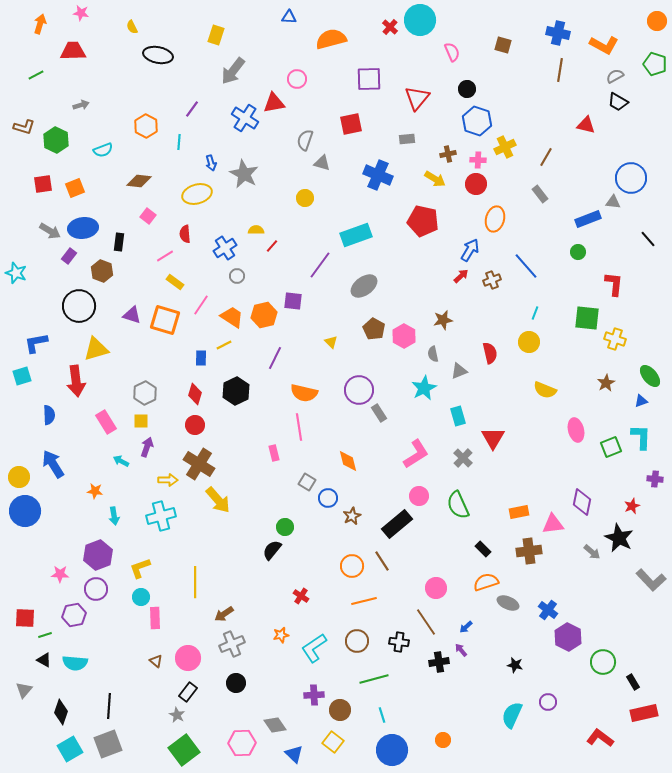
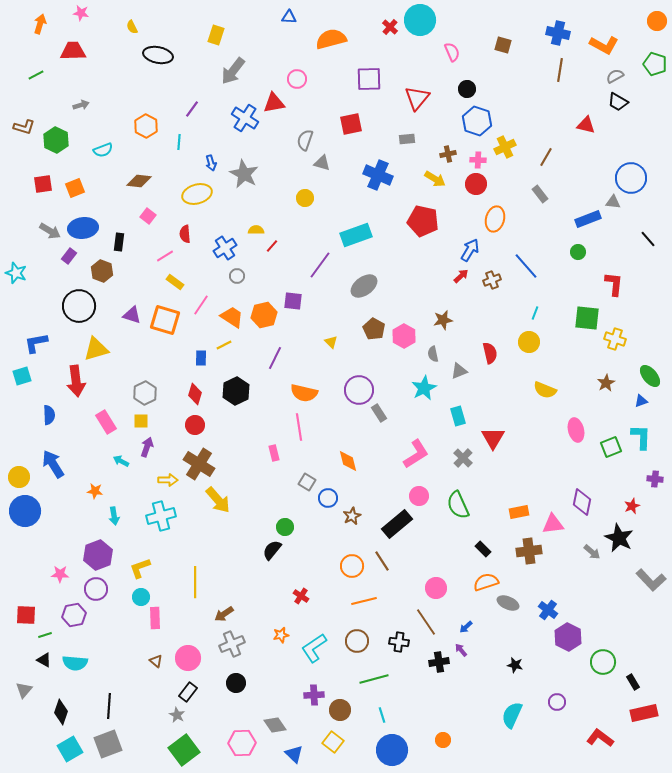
red square at (25, 618): moved 1 px right, 3 px up
purple circle at (548, 702): moved 9 px right
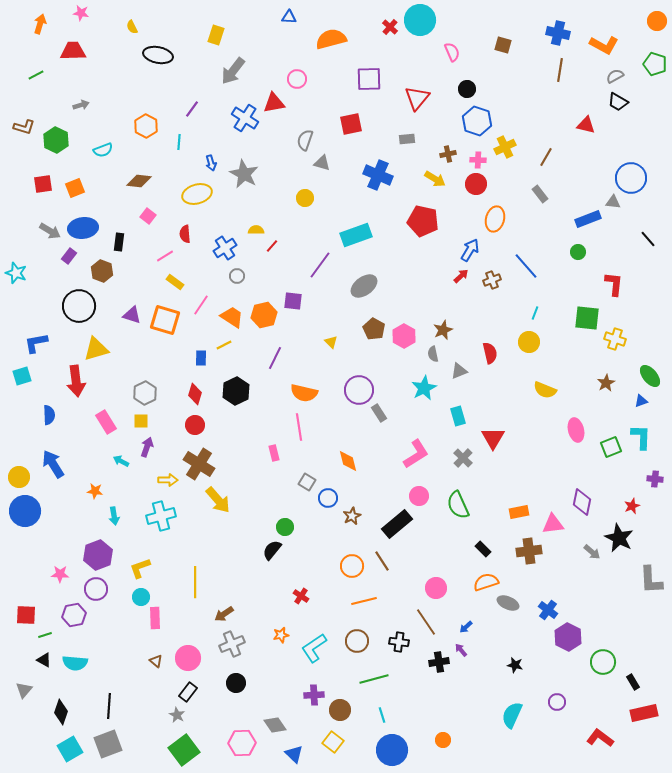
brown star at (443, 320): moved 10 px down; rotated 12 degrees counterclockwise
gray L-shape at (651, 580): rotated 40 degrees clockwise
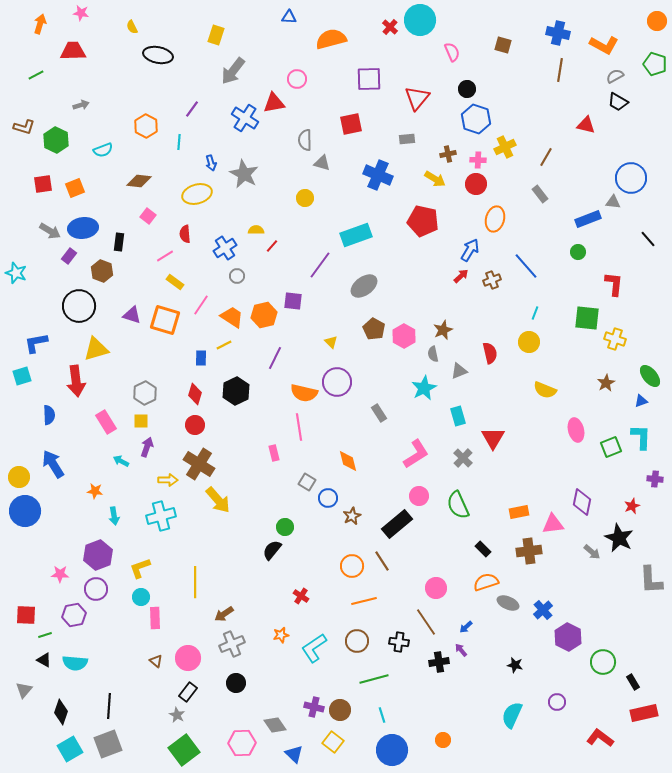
blue hexagon at (477, 121): moved 1 px left, 2 px up
gray semicircle at (305, 140): rotated 20 degrees counterclockwise
purple circle at (359, 390): moved 22 px left, 8 px up
blue cross at (548, 610): moved 5 px left; rotated 12 degrees clockwise
purple cross at (314, 695): moved 12 px down; rotated 18 degrees clockwise
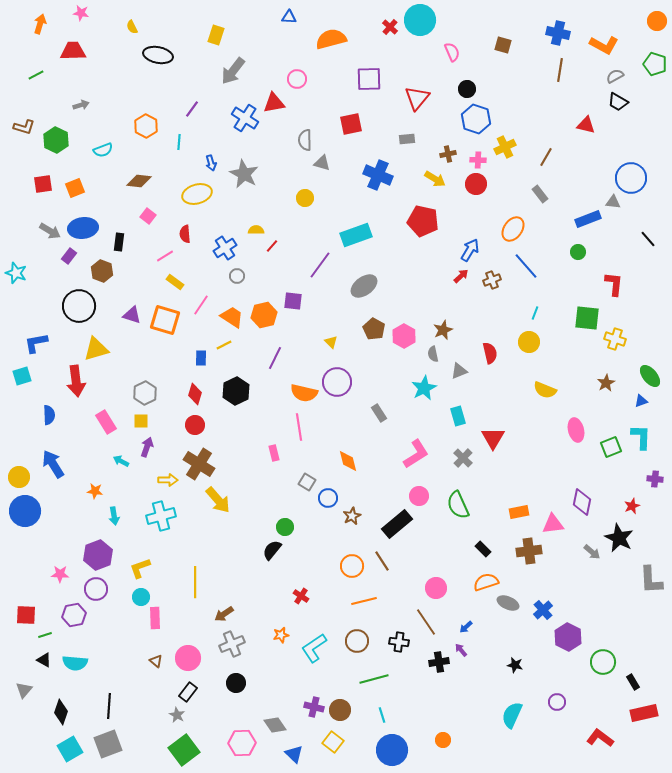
orange ellipse at (495, 219): moved 18 px right, 10 px down; rotated 20 degrees clockwise
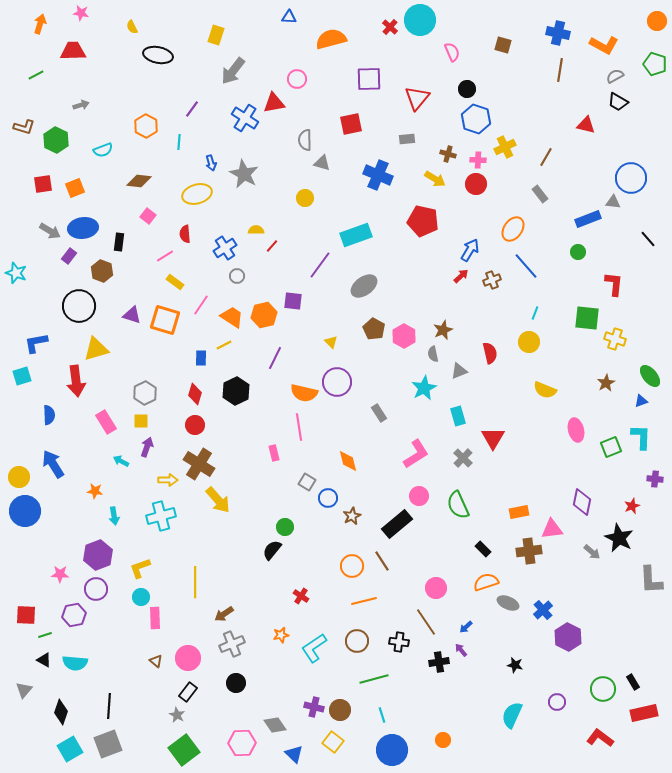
brown cross at (448, 154): rotated 28 degrees clockwise
pink triangle at (553, 524): moved 1 px left, 5 px down
green circle at (603, 662): moved 27 px down
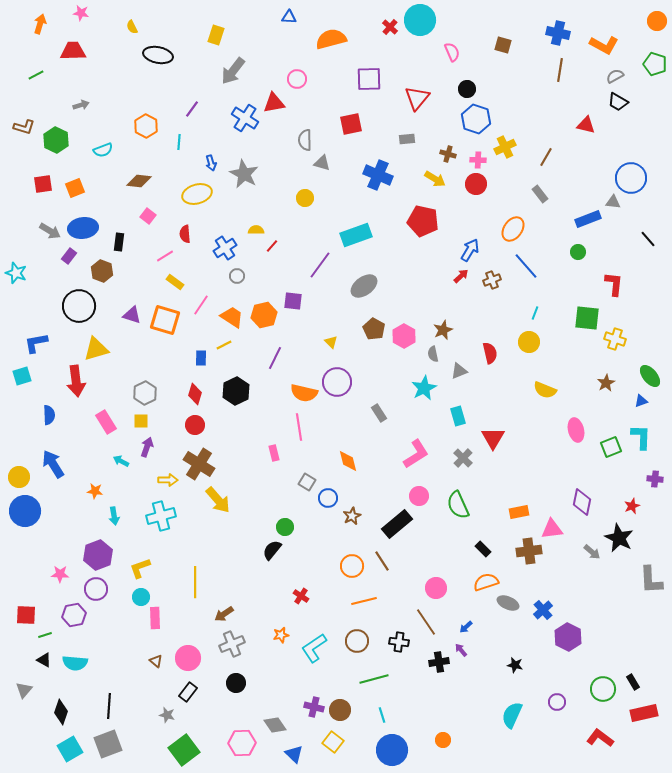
gray star at (177, 715): moved 10 px left; rotated 14 degrees counterclockwise
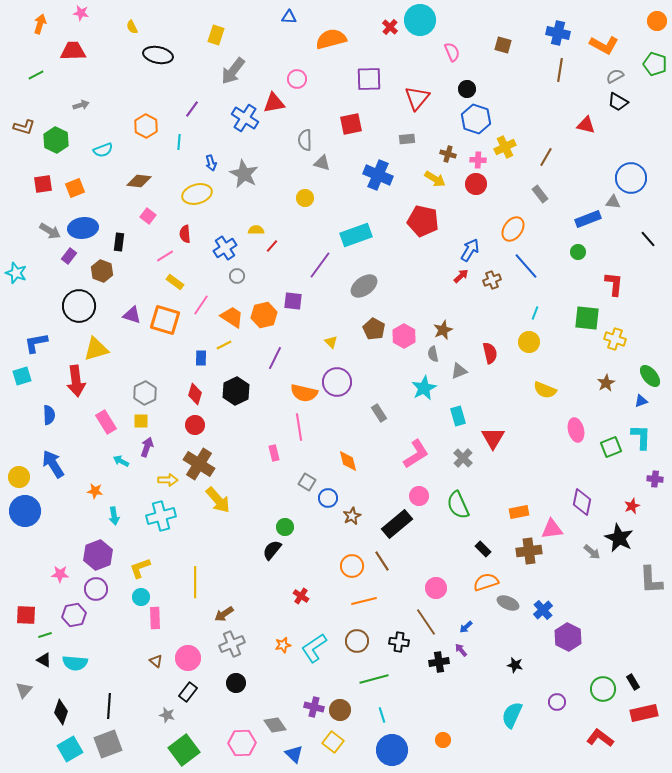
orange star at (281, 635): moved 2 px right, 10 px down
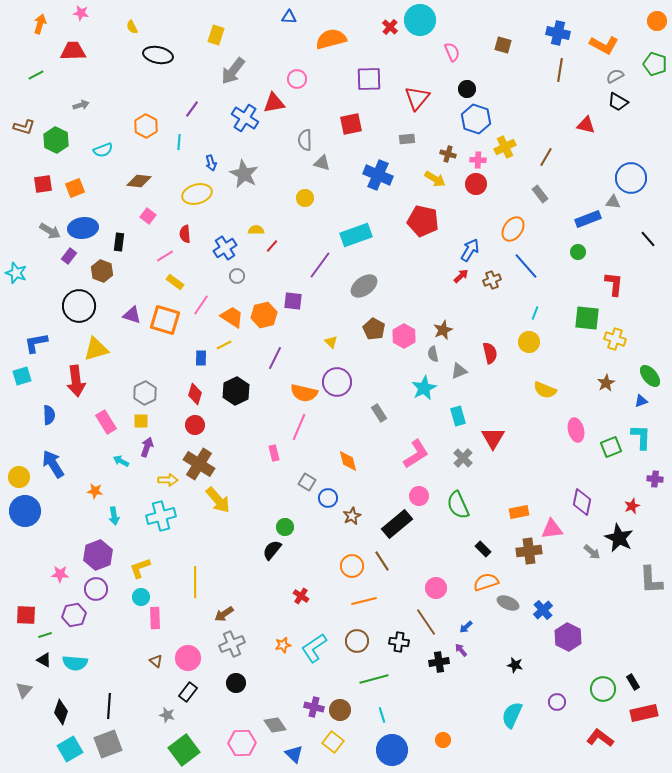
pink line at (299, 427): rotated 32 degrees clockwise
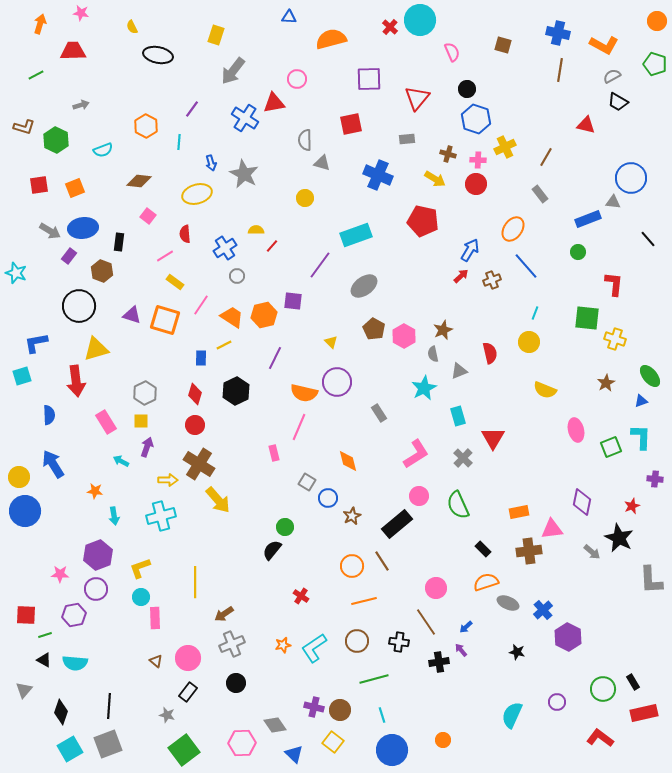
gray semicircle at (615, 76): moved 3 px left
red square at (43, 184): moved 4 px left, 1 px down
black star at (515, 665): moved 2 px right, 13 px up
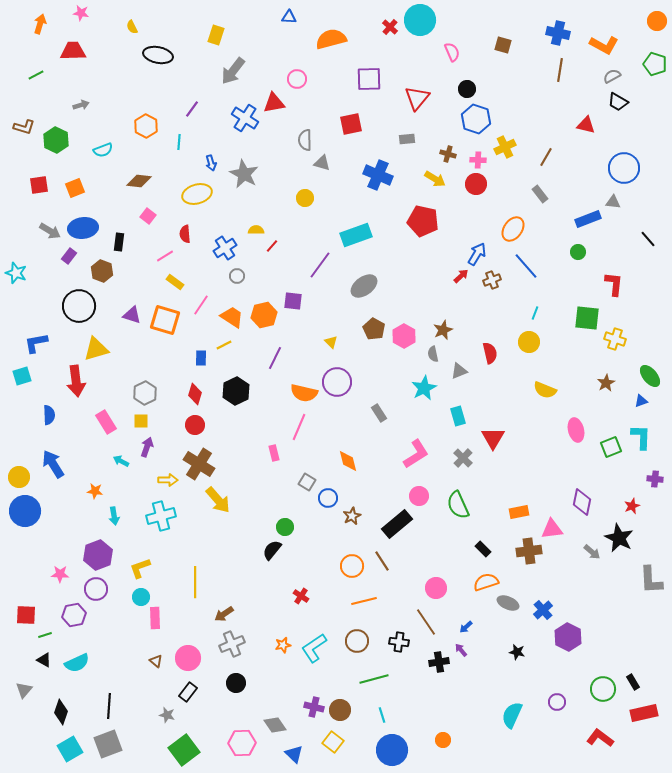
blue circle at (631, 178): moved 7 px left, 10 px up
blue arrow at (470, 250): moved 7 px right, 4 px down
cyan semicircle at (75, 663): moved 2 px right; rotated 30 degrees counterclockwise
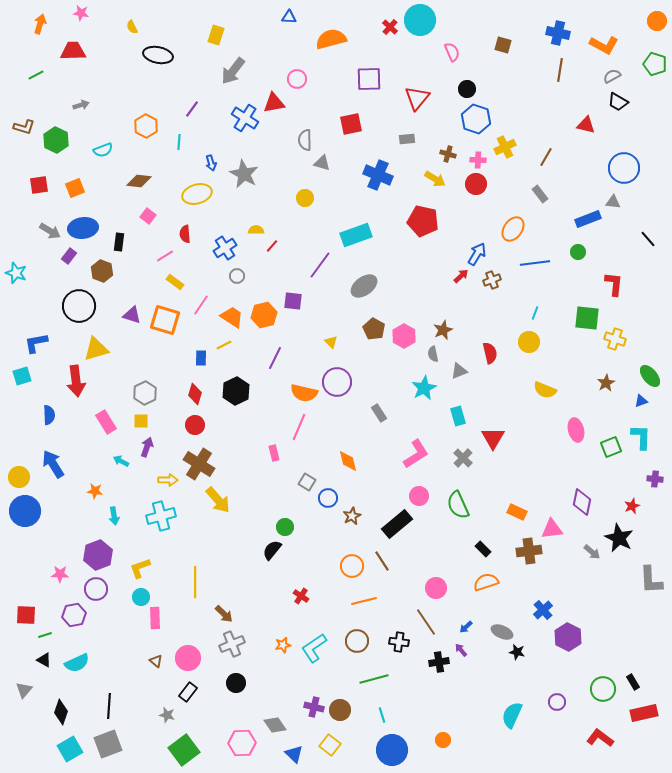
blue line at (526, 266): moved 9 px right, 3 px up; rotated 56 degrees counterclockwise
orange rectangle at (519, 512): moved 2 px left; rotated 36 degrees clockwise
gray ellipse at (508, 603): moved 6 px left, 29 px down
brown arrow at (224, 614): rotated 102 degrees counterclockwise
yellow square at (333, 742): moved 3 px left, 3 px down
